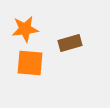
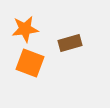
orange square: rotated 16 degrees clockwise
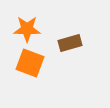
orange star: moved 2 px right; rotated 8 degrees clockwise
